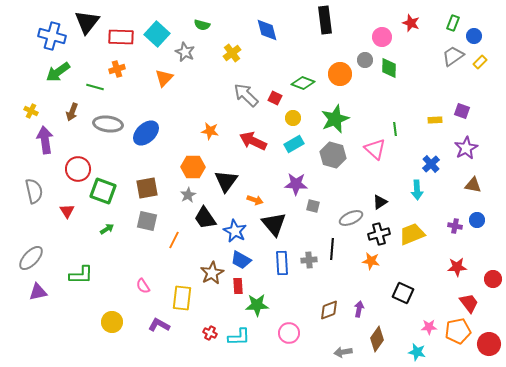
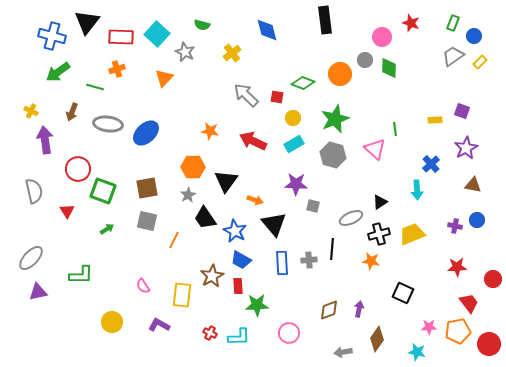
red square at (275, 98): moved 2 px right, 1 px up; rotated 16 degrees counterclockwise
brown star at (212, 273): moved 3 px down
yellow rectangle at (182, 298): moved 3 px up
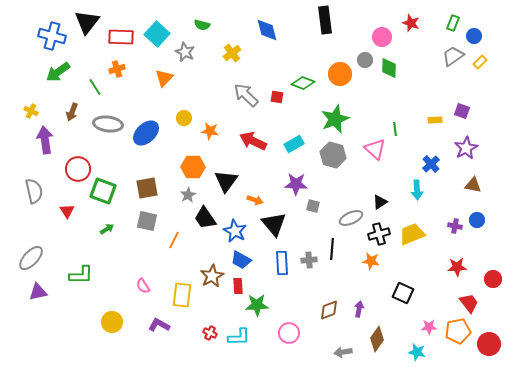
green line at (95, 87): rotated 42 degrees clockwise
yellow circle at (293, 118): moved 109 px left
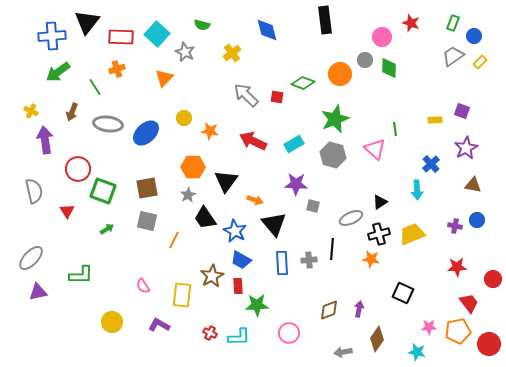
blue cross at (52, 36): rotated 20 degrees counterclockwise
orange star at (371, 261): moved 2 px up
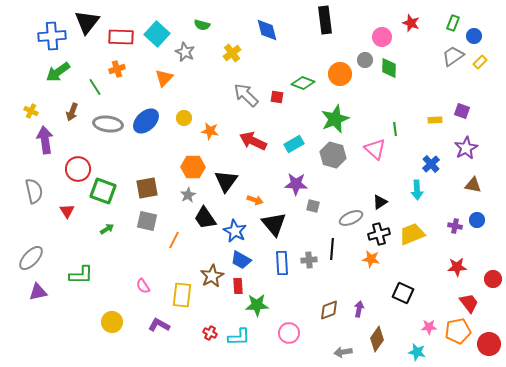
blue ellipse at (146, 133): moved 12 px up
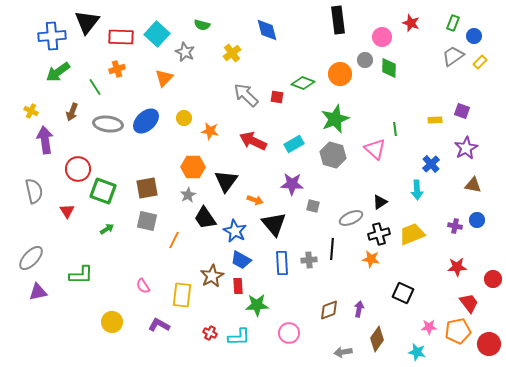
black rectangle at (325, 20): moved 13 px right
purple star at (296, 184): moved 4 px left
